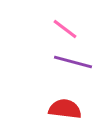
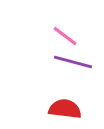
pink line: moved 7 px down
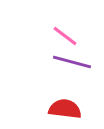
purple line: moved 1 px left
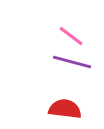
pink line: moved 6 px right
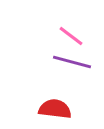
red semicircle: moved 10 px left
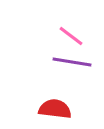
purple line: rotated 6 degrees counterclockwise
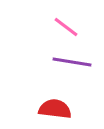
pink line: moved 5 px left, 9 px up
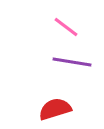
red semicircle: rotated 24 degrees counterclockwise
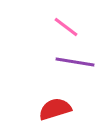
purple line: moved 3 px right
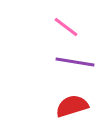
red semicircle: moved 17 px right, 3 px up
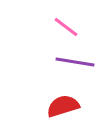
red semicircle: moved 9 px left
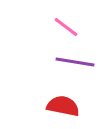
red semicircle: rotated 28 degrees clockwise
